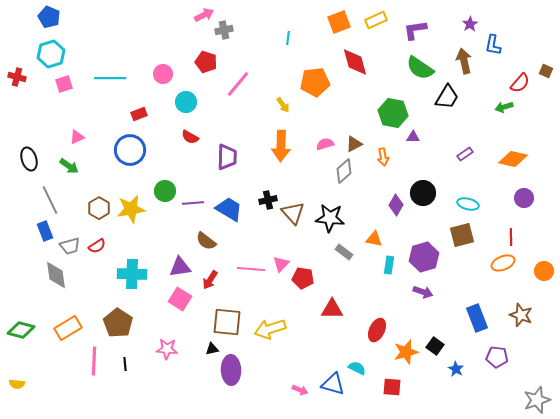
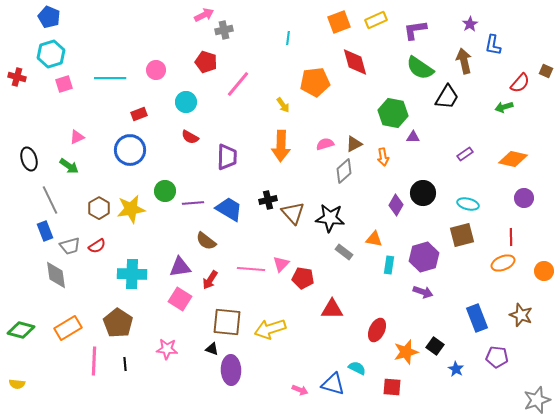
pink circle at (163, 74): moved 7 px left, 4 px up
black triangle at (212, 349): rotated 32 degrees clockwise
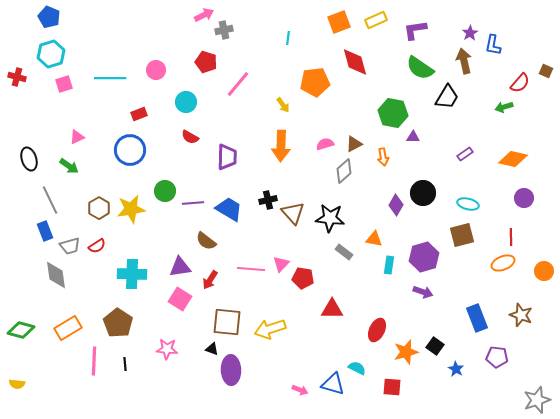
purple star at (470, 24): moved 9 px down
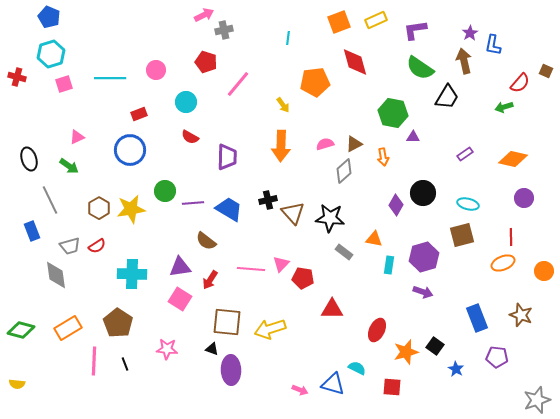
blue rectangle at (45, 231): moved 13 px left
black line at (125, 364): rotated 16 degrees counterclockwise
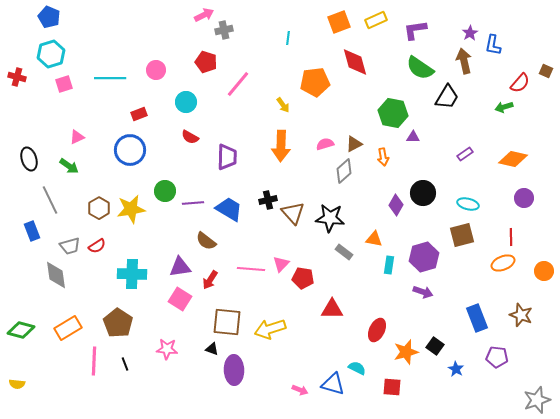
purple ellipse at (231, 370): moved 3 px right
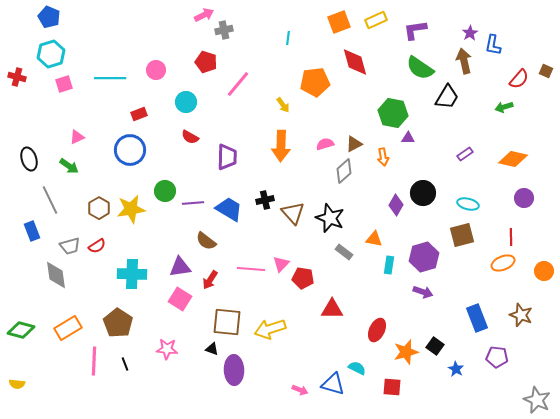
red semicircle at (520, 83): moved 1 px left, 4 px up
purple triangle at (413, 137): moved 5 px left, 1 px down
black cross at (268, 200): moved 3 px left
black star at (330, 218): rotated 16 degrees clockwise
gray star at (537, 400): rotated 28 degrees counterclockwise
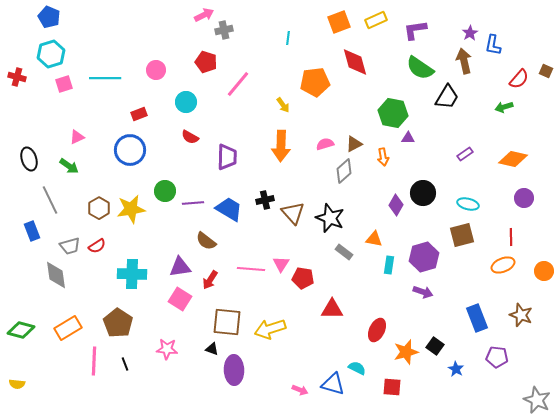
cyan line at (110, 78): moved 5 px left
orange ellipse at (503, 263): moved 2 px down
pink triangle at (281, 264): rotated 12 degrees counterclockwise
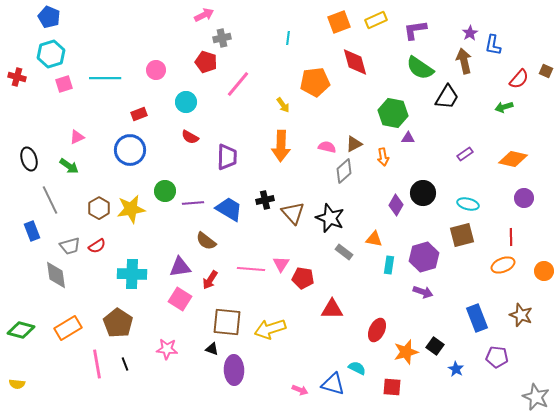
gray cross at (224, 30): moved 2 px left, 8 px down
pink semicircle at (325, 144): moved 2 px right, 3 px down; rotated 30 degrees clockwise
pink line at (94, 361): moved 3 px right, 3 px down; rotated 12 degrees counterclockwise
gray star at (537, 400): moved 1 px left, 3 px up
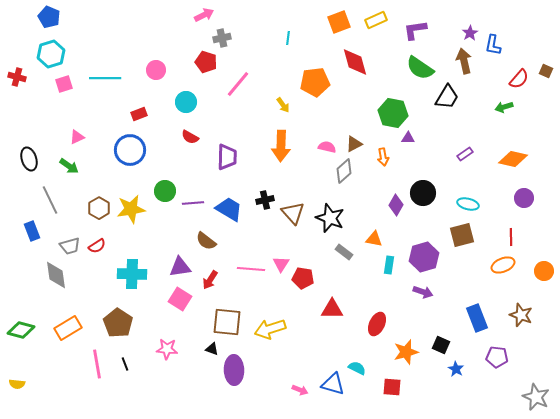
red ellipse at (377, 330): moved 6 px up
black square at (435, 346): moved 6 px right, 1 px up; rotated 12 degrees counterclockwise
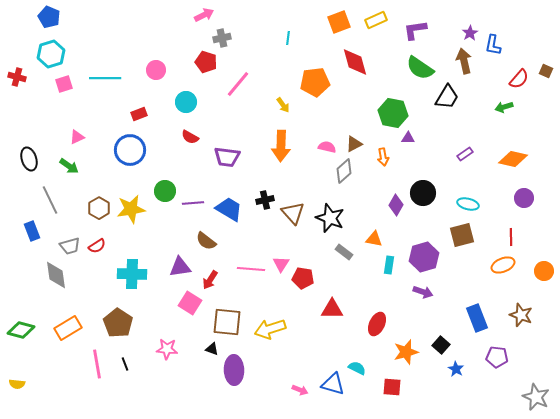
purple trapezoid at (227, 157): rotated 96 degrees clockwise
pink square at (180, 299): moved 10 px right, 4 px down
black square at (441, 345): rotated 18 degrees clockwise
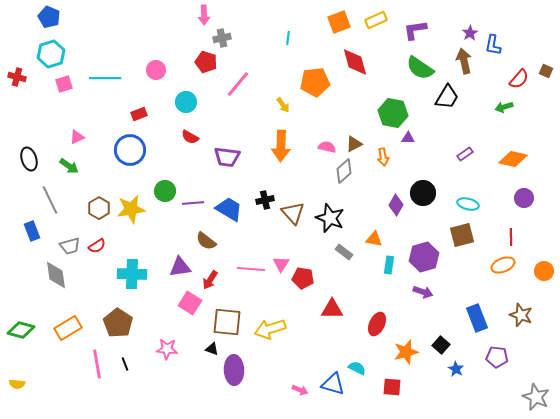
pink arrow at (204, 15): rotated 114 degrees clockwise
